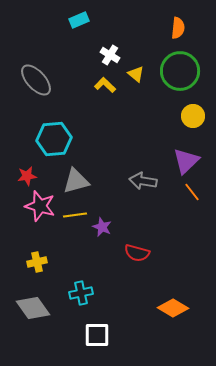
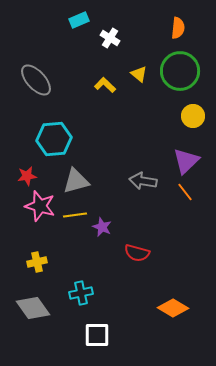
white cross: moved 17 px up
yellow triangle: moved 3 px right
orange line: moved 7 px left
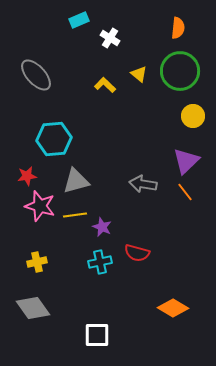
gray ellipse: moved 5 px up
gray arrow: moved 3 px down
cyan cross: moved 19 px right, 31 px up
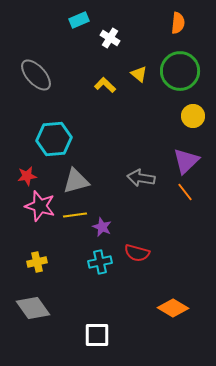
orange semicircle: moved 5 px up
gray arrow: moved 2 px left, 6 px up
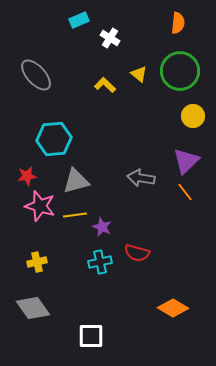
white square: moved 6 px left, 1 px down
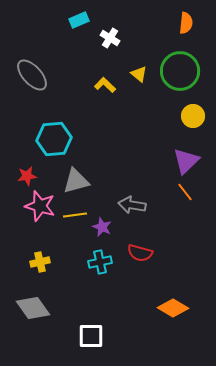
orange semicircle: moved 8 px right
gray ellipse: moved 4 px left
gray arrow: moved 9 px left, 27 px down
red semicircle: moved 3 px right
yellow cross: moved 3 px right
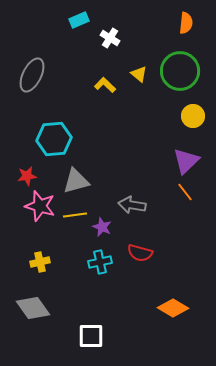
gray ellipse: rotated 68 degrees clockwise
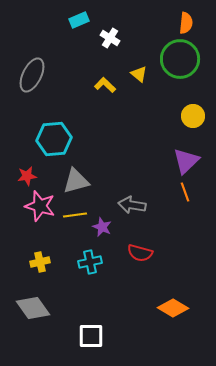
green circle: moved 12 px up
orange line: rotated 18 degrees clockwise
cyan cross: moved 10 px left
